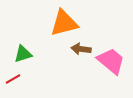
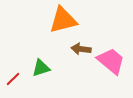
orange triangle: moved 1 px left, 3 px up
green triangle: moved 18 px right, 14 px down
red line: rotated 14 degrees counterclockwise
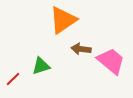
orange triangle: rotated 20 degrees counterclockwise
green triangle: moved 2 px up
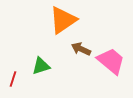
brown arrow: rotated 18 degrees clockwise
red line: rotated 28 degrees counterclockwise
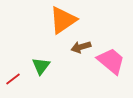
brown arrow: moved 2 px up; rotated 42 degrees counterclockwise
green triangle: rotated 36 degrees counterclockwise
red line: rotated 35 degrees clockwise
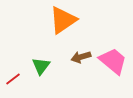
brown arrow: moved 10 px down
pink trapezoid: moved 2 px right
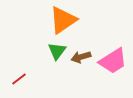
pink trapezoid: rotated 108 degrees clockwise
green triangle: moved 16 px right, 15 px up
red line: moved 6 px right
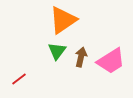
brown arrow: rotated 120 degrees clockwise
pink trapezoid: moved 2 px left
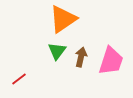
orange triangle: moved 1 px up
pink trapezoid: rotated 40 degrees counterclockwise
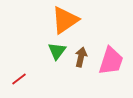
orange triangle: moved 2 px right, 1 px down
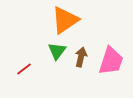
red line: moved 5 px right, 10 px up
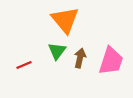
orange triangle: rotated 36 degrees counterclockwise
brown arrow: moved 1 px left, 1 px down
red line: moved 4 px up; rotated 14 degrees clockwise
